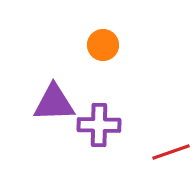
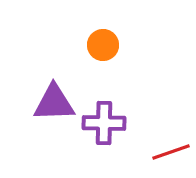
purple cross: moved 5 px right, 2 px up
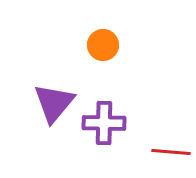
purple triangle: rotated 48 degrees counterclockwise
red line: rotated 24 degrees clockwise
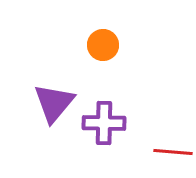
red line: moved 2 px right
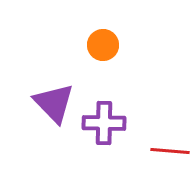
purple triangle: rotated 24 degrees counterclockwise
red line: moved 3 px left, 1 px up
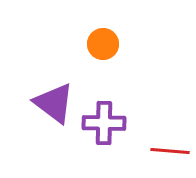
orange circle: moved 1 px up
purple triangle: rotated 9 degrees counterclockwise
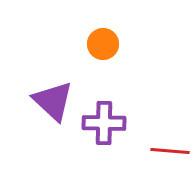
purple triangle: moved 1 px left, 2 px up; rotated 6 degrees clockwise
